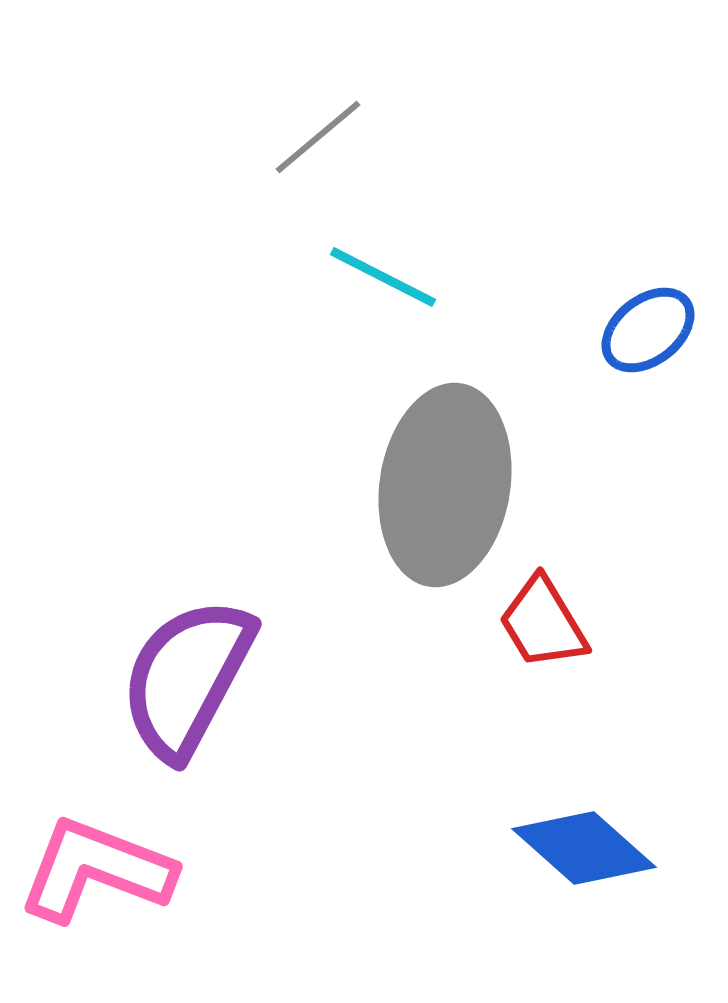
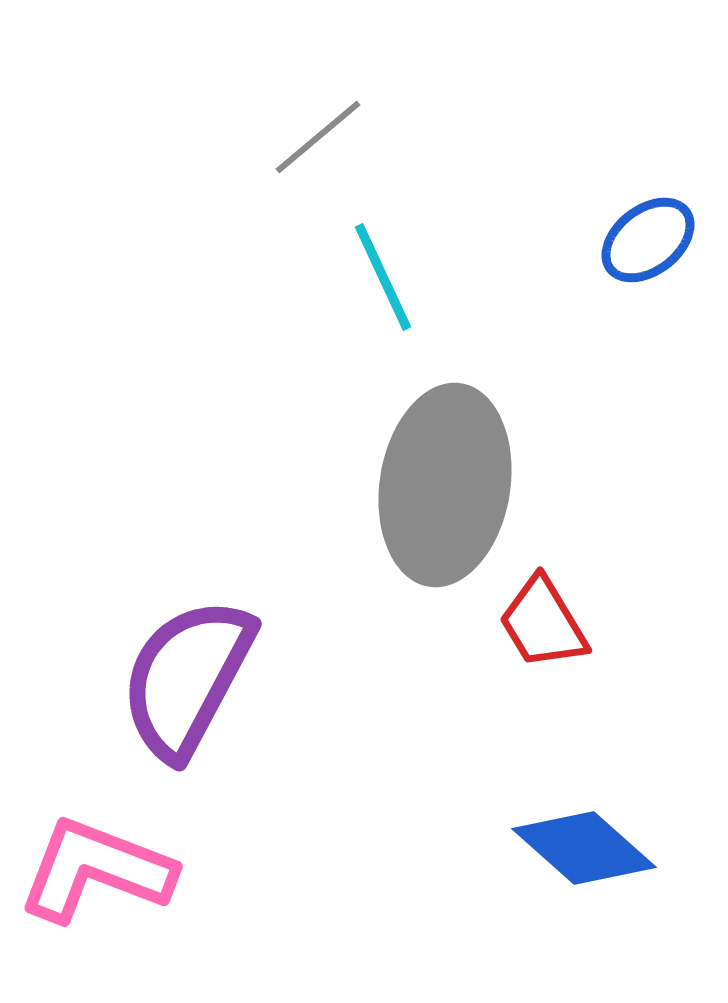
cyan line: rotated 38 degrees clockwise
blue ellipse: moved 90 px up
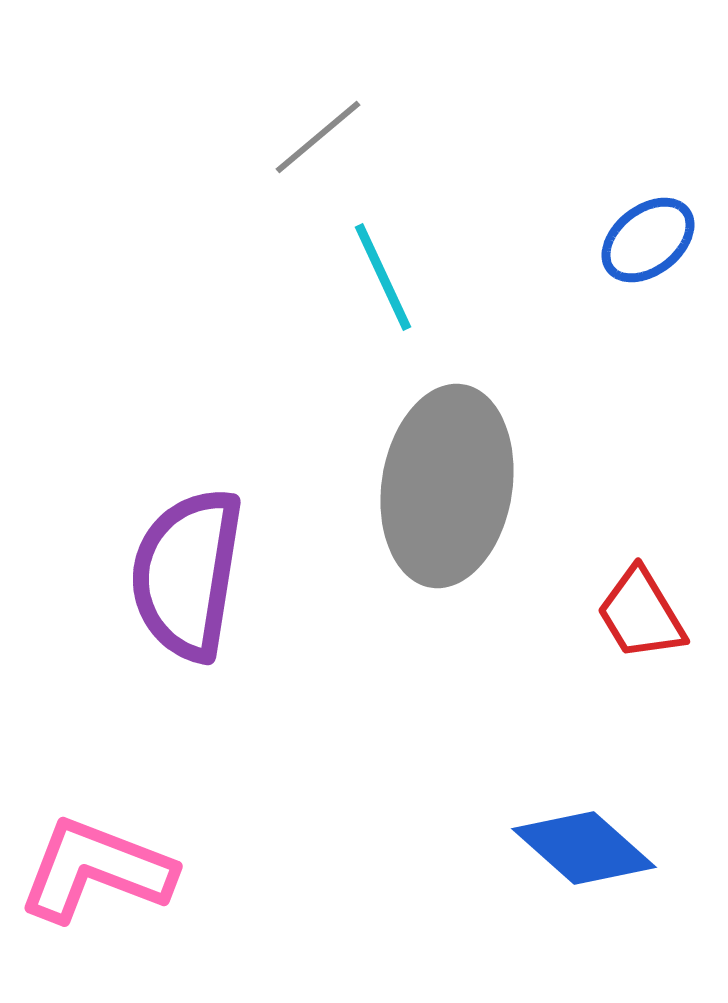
gray ellipse: moved 2 px right, 1 px down
red trapezoid: moved 98 px right, 9 px up
purple semicircle: moved 104 px up; rotated 19 degrees counterclockwise
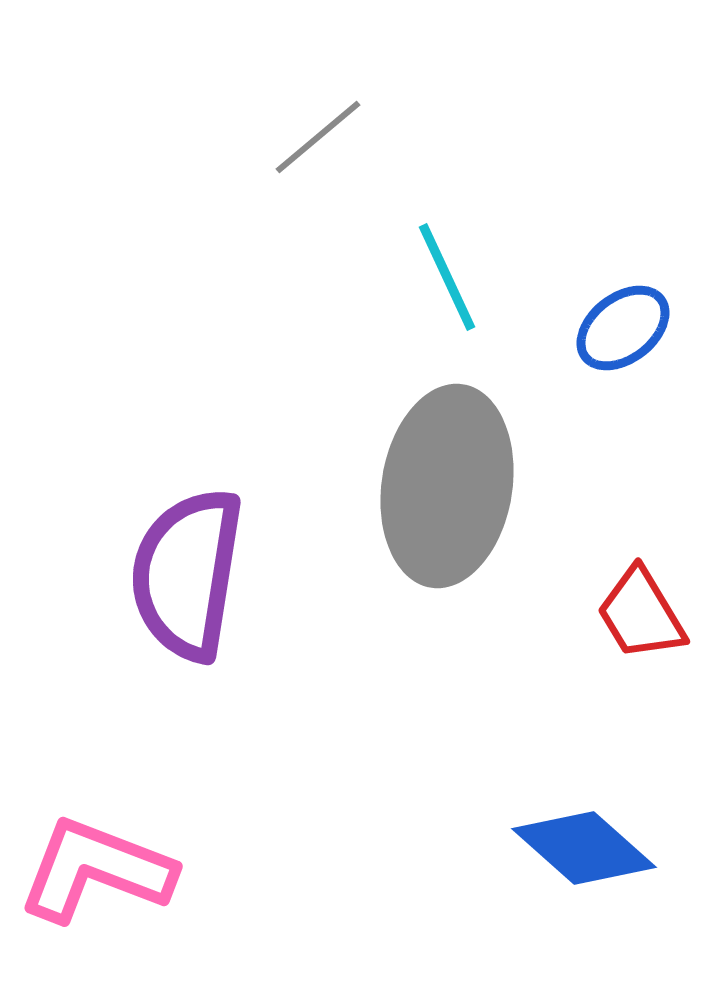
blue ellipse: moved 25 px left, 88 px down
cyan line: moved 64 px right
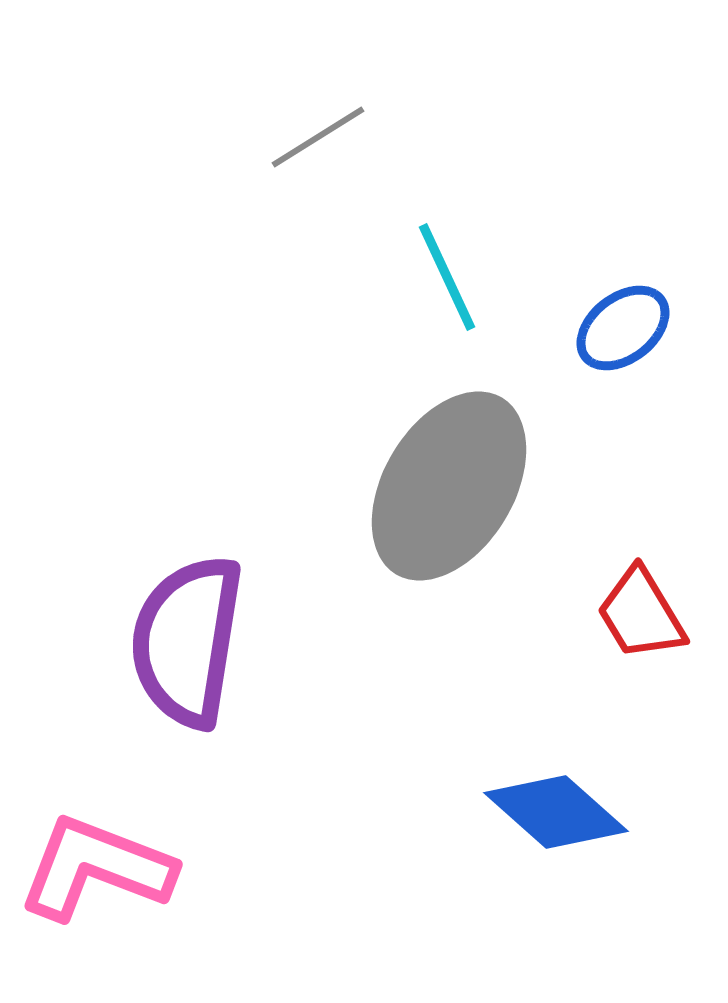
gray line: rotated 8 degrees clockwise
gray ellipse: moved 2 px right; rotated 22 degrees clockwise
purple semicircle: moved 67 px down
blue diamond: moved 28 px left, 36 px up
pink L-shape: moved 2 px up
